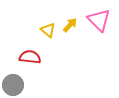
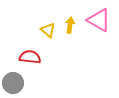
pink triangle: rotated 15 degrees counterclockwise
yellow arrow: rotated 35 degrees counterclockwise
gray circle: moved 2 px up
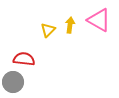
yellow triangle: rotated 35 degrees clockwise
red semicircle: moved 6 px left, 2 px down
gray circle: moved 1 px up
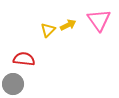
pink triangle: rotated 25 degrees clockwise
yellow arrow: moved 2 px left; rotated 56 degrees clockwise
gray circle: moved 2 px down
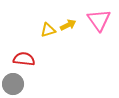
yellow triangle: rotated 28 degrees clockwise
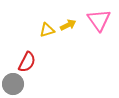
yellow triangle: moved 1 px left
red semicircle: moved 3 px right, 3 px down; rotated 110 degrees clockwise
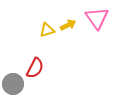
pink triangle: moved 2 px left, 2 px up
red semicircle: moved 8 px right, 6 px down
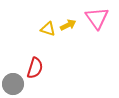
yellow triangle: moved 1 px right, 1 px up; rotated 35 degrees clockwise
red semicircle: rotated 10 degrees counterclockwise
